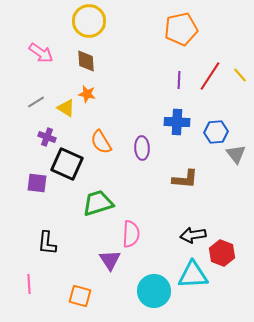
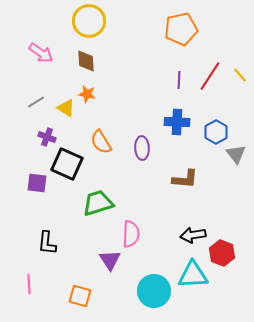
blue hexagon: rotated 25 degrees counterclockwise
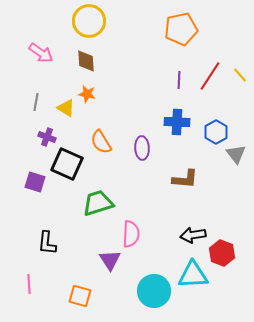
gray line: rotated 48 degrees counterclockwise
purple square: moved 2 px left, 1 px up; rotated 10 degrees clockwise
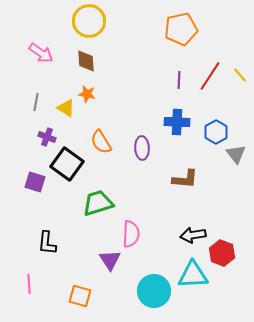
black square: rotated 12 degrees clockwise
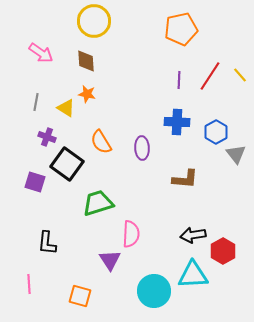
yellow circle: moved 5 px right
red hexagon: moved 1 px right, 2 px up; rotated 10 degrees clockwise
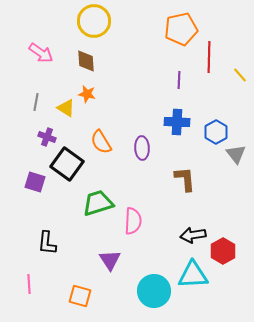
red line: moved 1 px left, 19 px up; rotated 32 degrees counterclockwise
brown L-shape: rotated 100 degrees counterclockwise
pink semicircle: moved 2 px right, 13 px up
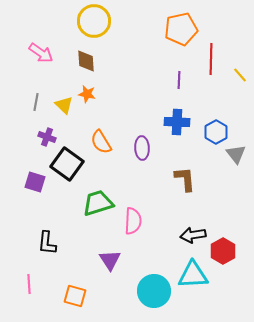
red line: moved 2 px right, 2 px down
yellow triangle: moved 2 px left, 3 px up; rotated 12 degrees clockwise
orange square: moved 5 px left
